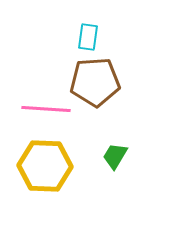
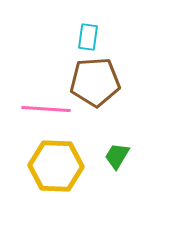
green trapezoid: moved 2 px right
yellow hexagon: moved 11 px right
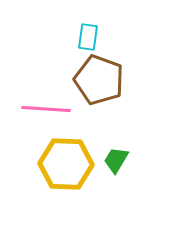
brown pentagon: moved 4 px right, 2 px up; rotated 24 degrees clockwise
green trapezoid: moved 1 px left, 4 px down
yellow hexagon: moved 10 px right, 2 px up
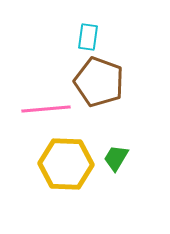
brown pentagon: moved 2 px down
pink line: rotated 9 degrees counterclockwise
green trapezoid: moved 2 px up
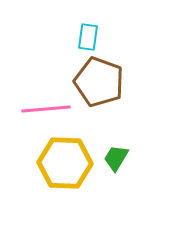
yellow hexagon: moved 1 px left, 1 px up
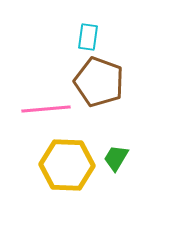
yellow hexagon: moved 2 px right, 2 px down
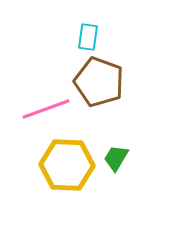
pink line: rotated 15 degrees counterclockwise
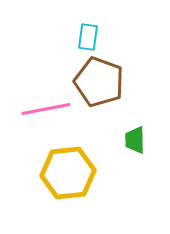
pink line: rotated 9 degrees clockwise
green trapezoid: moved 19 px right, 18 px up; rotated 32 degrees counterclockwise
yellow hexagon: moved 1 px right, 8 px down; rotated 8 degrees counterclockwise
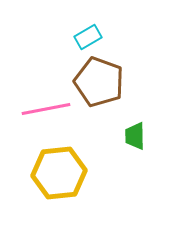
cyan rectangle: rotated 52 degrees clockwise
green trapezoid: moved 4 px up
yellow hexagon: moved 9 px left
